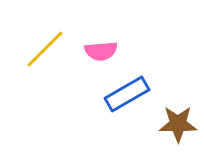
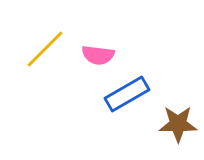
pink semicircle: moved 3 px left, 4 px down; rotated 12 degrees clockwise
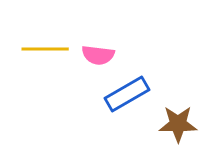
yellow line: rotated 45 degrees clockwise
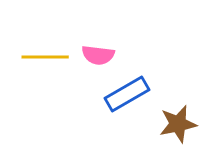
yellow line: moved 8 px down
brown star: rotated 12 degrees counterclockwise
